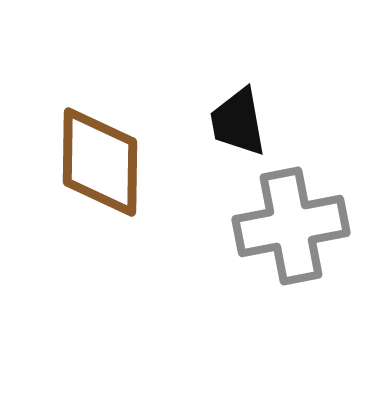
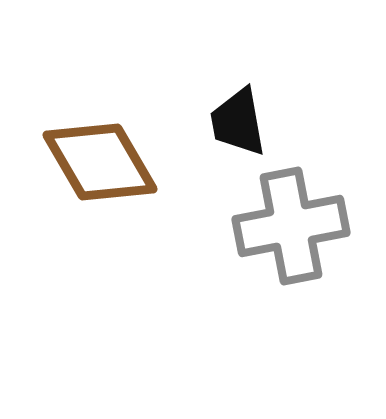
brown diamond: rotated 31 degrees counterclockwise
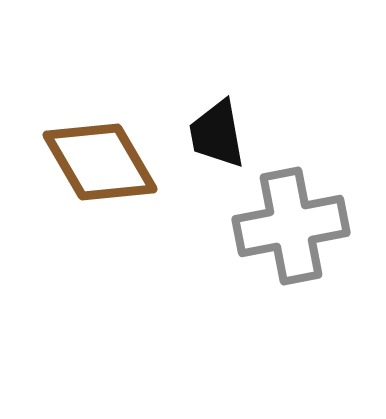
black trapezoid: moved 21 px left, 12 px down
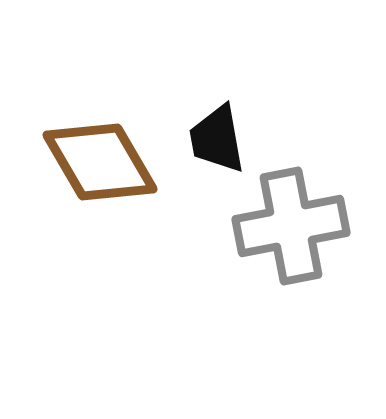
black trapezoid: moved 5 px down
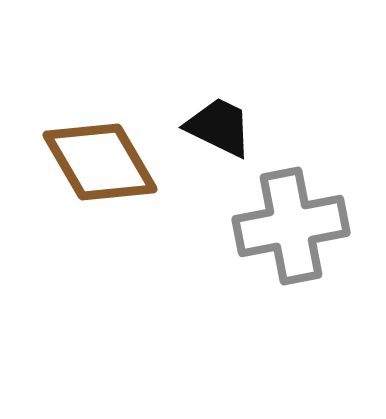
black trapezoid: moved 2 px right, 12 px up; rotated 126 degrees clockwise
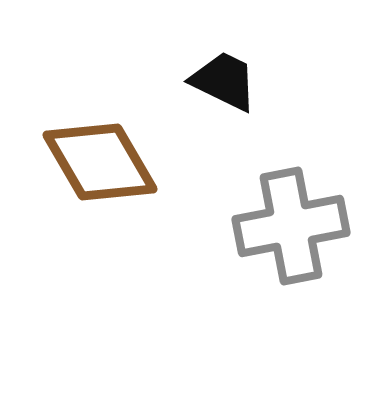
black trapezoid: moved 5 px right, 46 px up
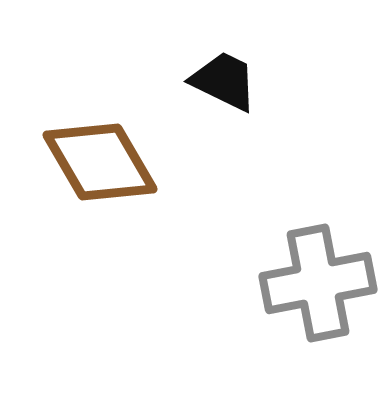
gray cross: moved 27 px right, 57 px down
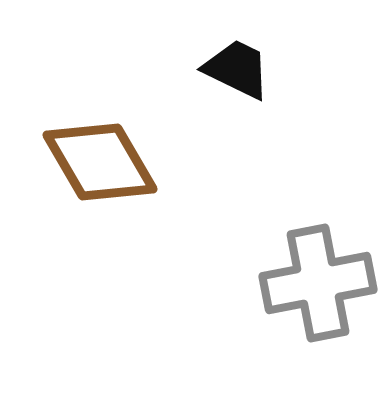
black trapezoid: moved 13 px right, 12 px up
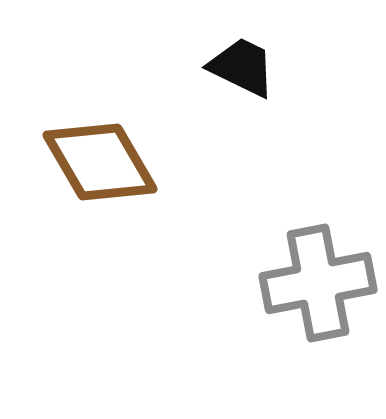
black trapezoid: moved 5 px right, 2 px up
